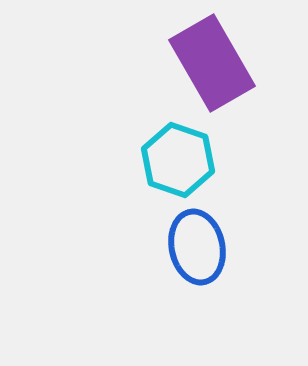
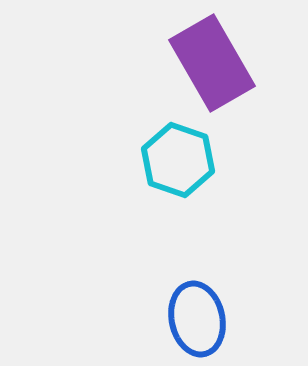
blue ellipse: moved 72 px down
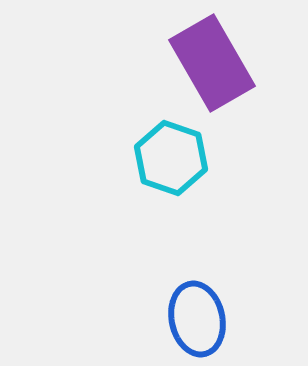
cyan hexagon: moved 7 px left, 2 px up
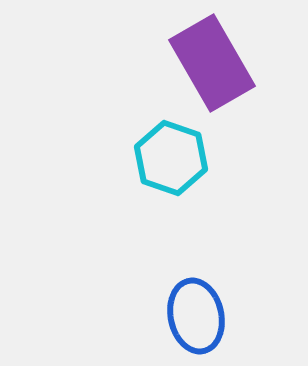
blue ellipse: moved 1 px left, 3 px up
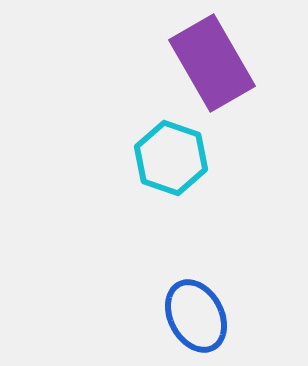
blue ellipse: rotated 16 degrees counterclockwise
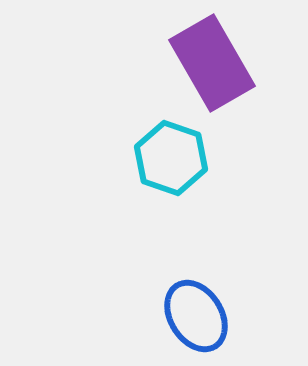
blue ellipse: rotated 4 degrees counterclockwise
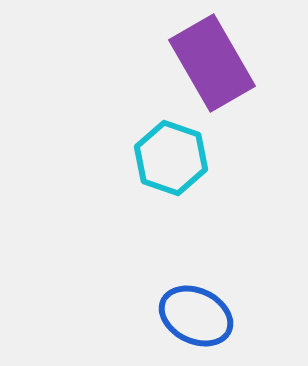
blue ellipse: rotated 32 degrees counterclockwise
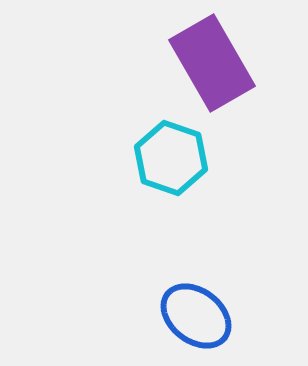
blue ellipse: rotated 12 degrees clockwise
